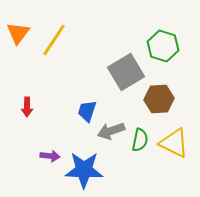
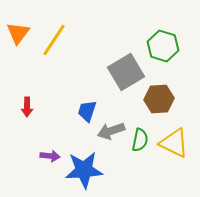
blue star: rotated 6 degrees counterclockwise
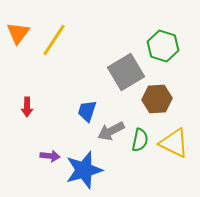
brown hexagon: moved 2 px left
gray arrow: rotated 8 degrees counterclockwise
blue star: rotated 12 degrees counterclockwise
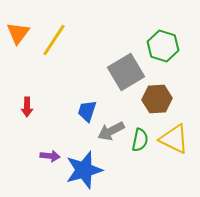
yellow triangle: moved 4 px up
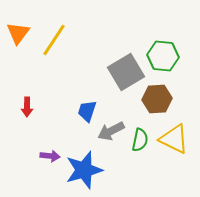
green hexagon: moved 10 px down; rotated 12 degrees counterclockwise
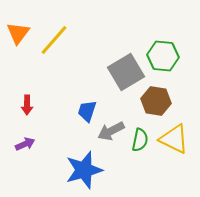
yellow line: rotated 8 degrees clockwise
brown hexagon: moved 1 px left, 2 px down; rotated 12 degrees clockwise
red arrow: moved 2 px up
purple arrow: moved 25 px left, 12 px up; rotated 30 degrees counterclockwise
